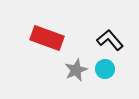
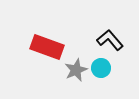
red rectangle: moved 9 px down
cyan circle: moved 4 px left, 1 px up
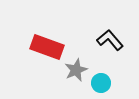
cyan circle: moved 15 px down
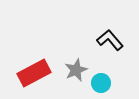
red rectangle: moved 13 px left, 26 px down; rotated 48 degrees counterclockwise
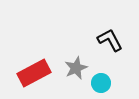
black L-shape: rotated 12 degrees clockwise
gray star: moved 2 px up
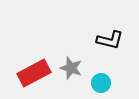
black L-shape: rotated 132 degrees clockwise
gray star: moved 5 px left; rotated 30 degrees counterclockwise
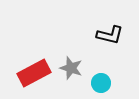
black L-shape: moved 5 px up
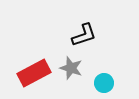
black L-shape: moved 26 px left; rotated 32 degrees counterclockwise
cyan circle: moved 3 px right
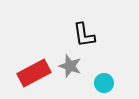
black L-shape: rotated 100 degrees clockwise
gray star: moved 1 px left, 2 px up
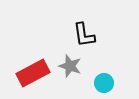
red rectangle: moved 1 px left
